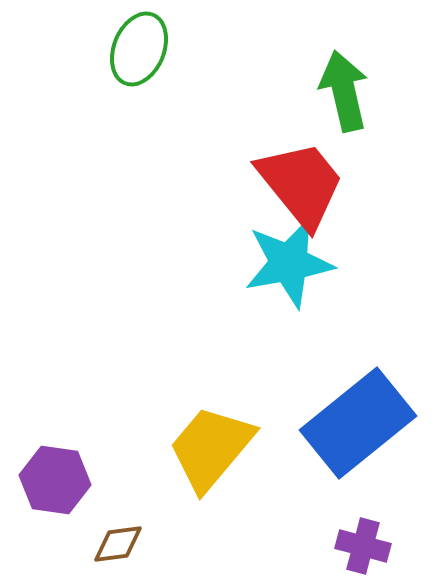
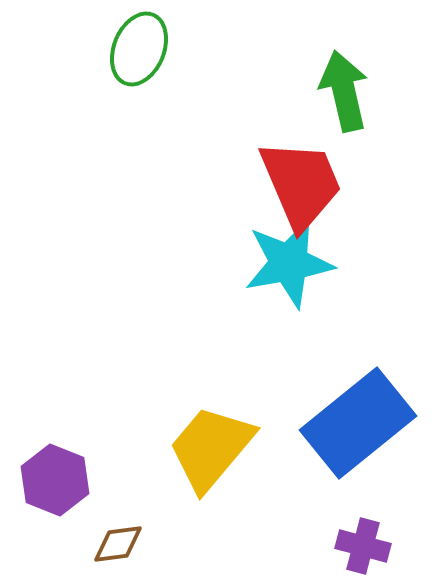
red trapezoid: rotated 16 degrees clockwise
purple hexagon: rotated 14 degrees clockwise
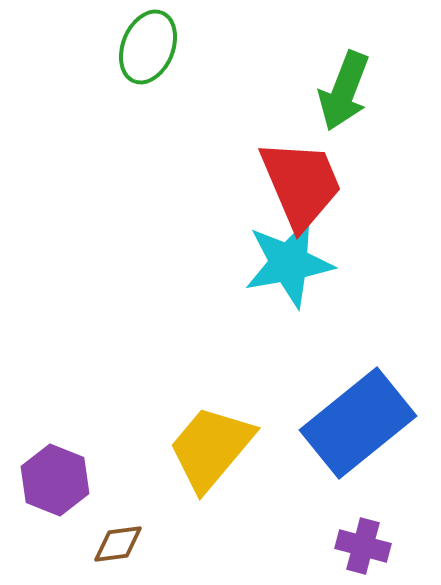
green ellipse: moved 9 px right, 2 px up
green arrow: rotated 146 degrees counterclockwise
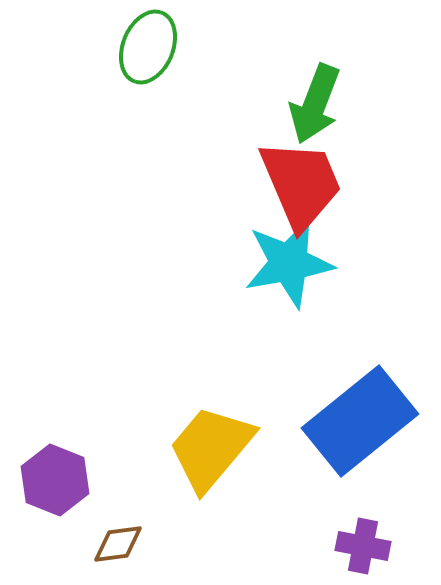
green arrow: moved 29 px left, 13 px down
blue rectangle: moved 2 px right, 2 px up
purple cross: rotated 4 degrees counterclockwise
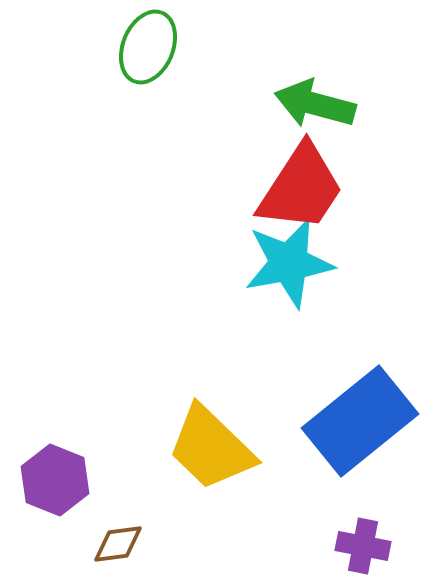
green arrow: rotated 84 degrees clockwise
red trapezoid: moved 4 px down; rotated 56 degrees clockwise
yellow trapezoid: rotated 86 degrees counterclockwise
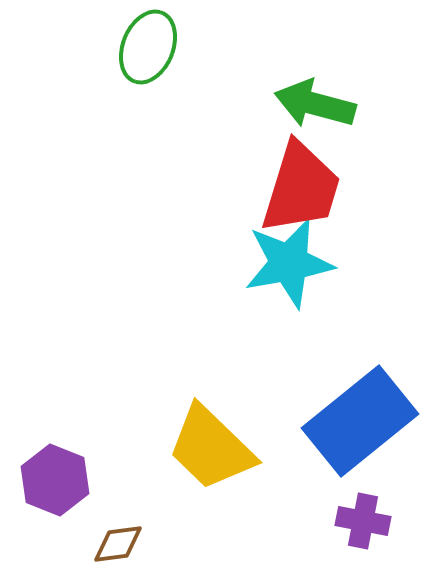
red trapezoid: rotated 16 degrees counterclockwise
purple cross: moved 25 px up
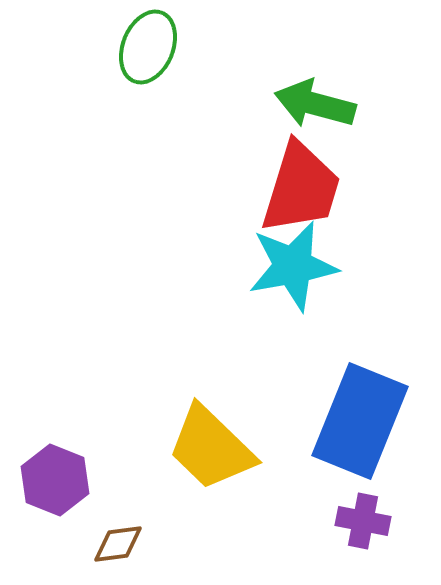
cyan star: moved 4 px right, 3 px down
blue rectangle: rotated 29 degrees counterclockwise
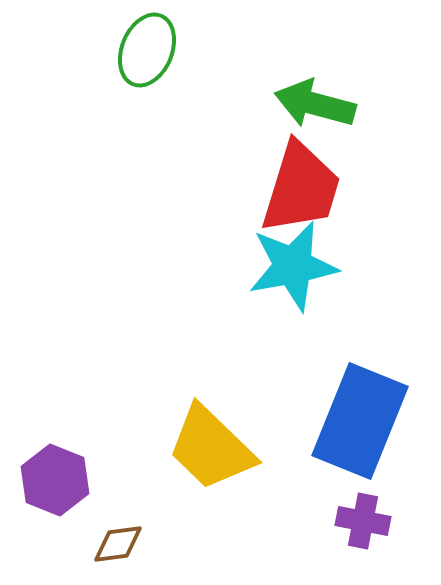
green ellipse: moved 1 px left, 3 px down
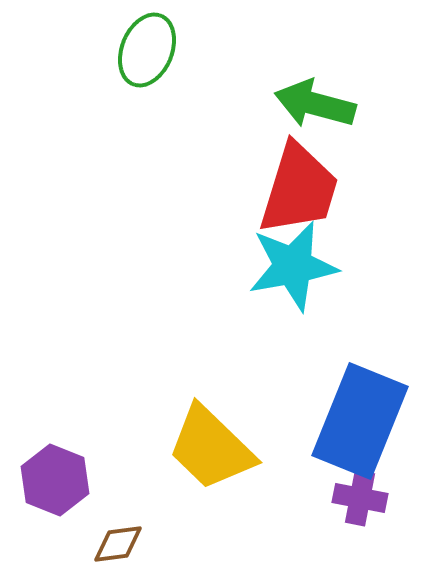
red trapezoid: moved 2 px left, 1 px down
purple cross: moved 3 px left, 23 px up
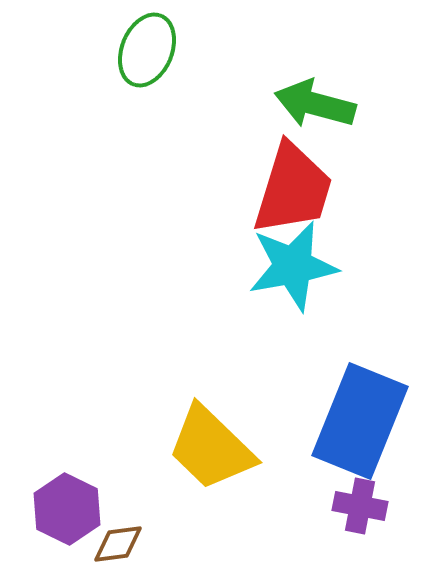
red trapezoid: moved 6 px left
purple hexagon: moved 12 px right, 29 px down; rotated 4 degrees clockwise
purple cross: moved 8 px down
